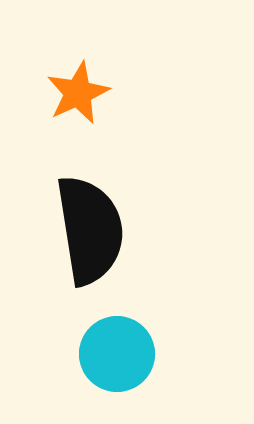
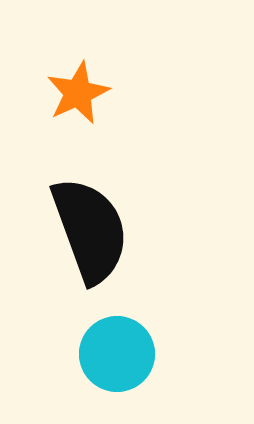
black semicircle: rotated 11 degrees counterclockwise
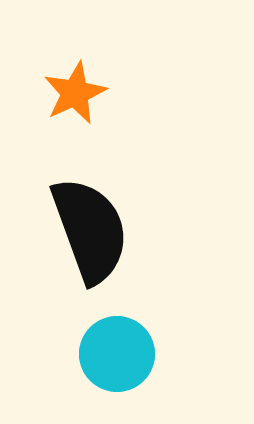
orange star: moved 3 px left
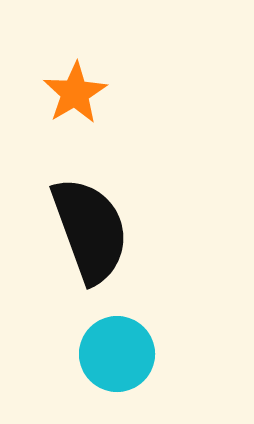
orange star: rotated 6 degrees counterclockwise
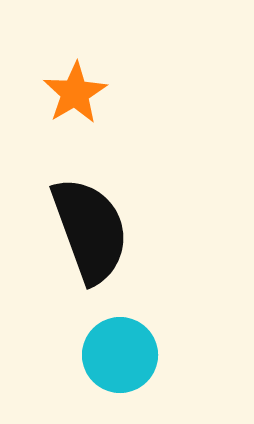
cyan circle: moved 3 px right, 1 px down
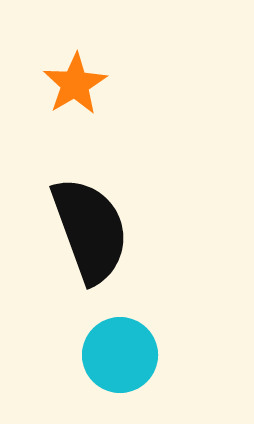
orange star: moved 9 px up
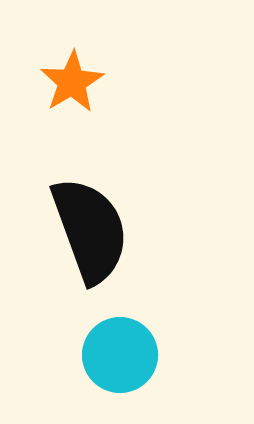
orange star: moved 3 px left, 2 px up
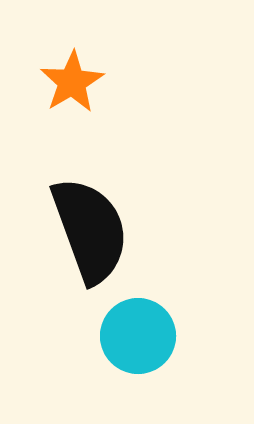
cyan circle: moved 18 px right, 19 px up
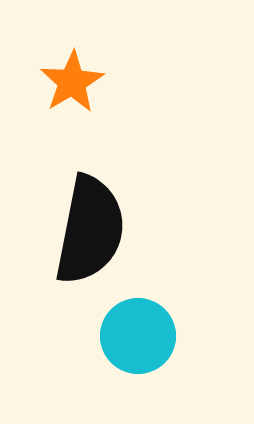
black semicircle: rotated 31 degrees clockwise
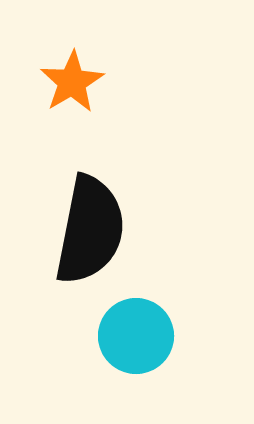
cyan circle: moved 2 px left
